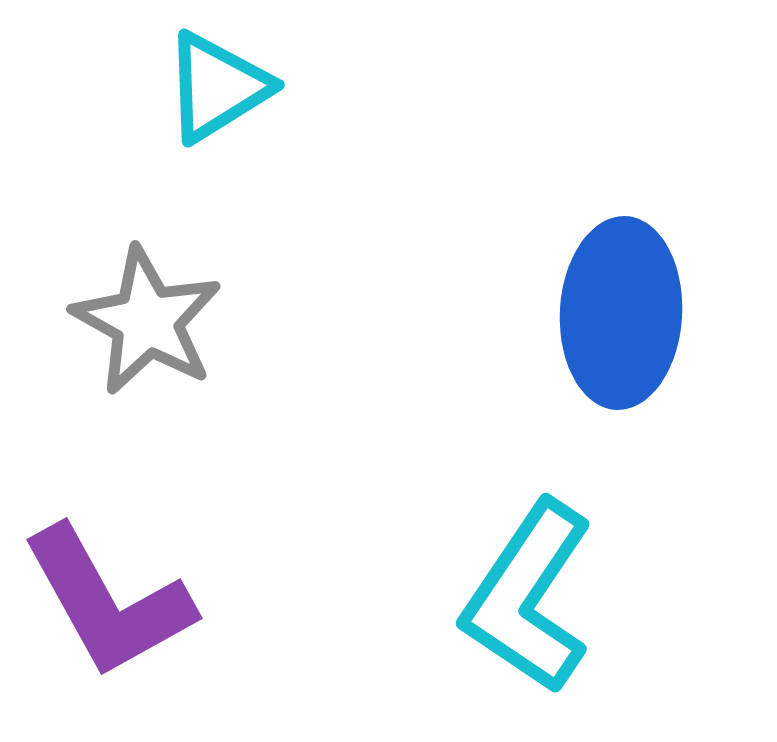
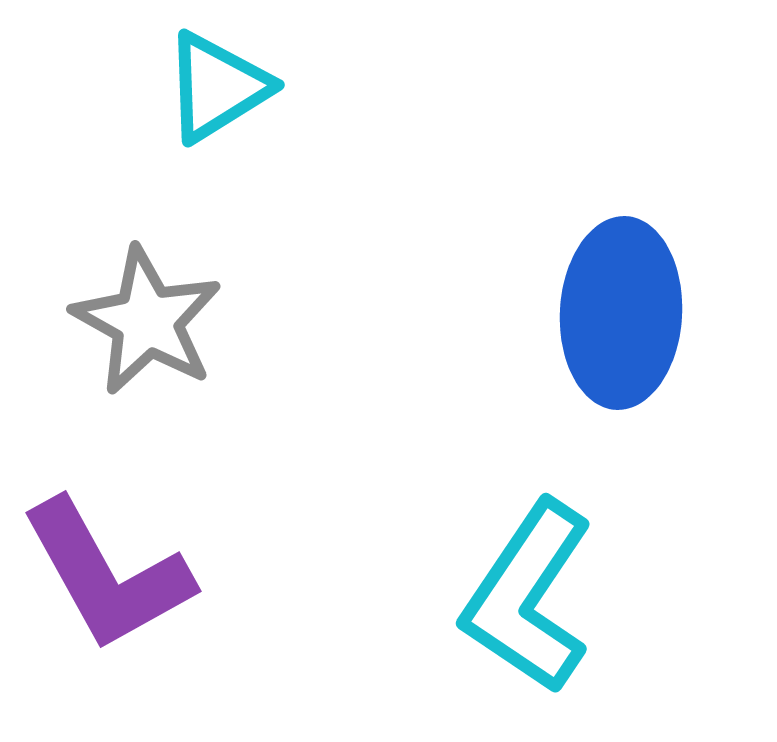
purple L-shape: moved 1 px left, 27 px up
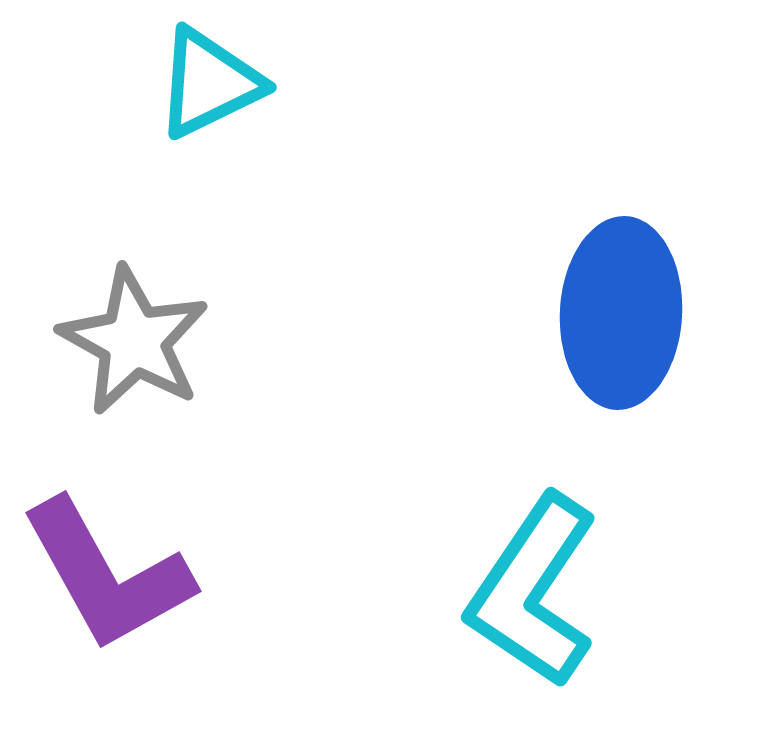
cyan triangle: moved 8 px left, 4 px up; rotated 6 degrees clockwise
gray star: moved 13 px left, 20 px down
cyan L-shape: moved 5 px right, 6 px up
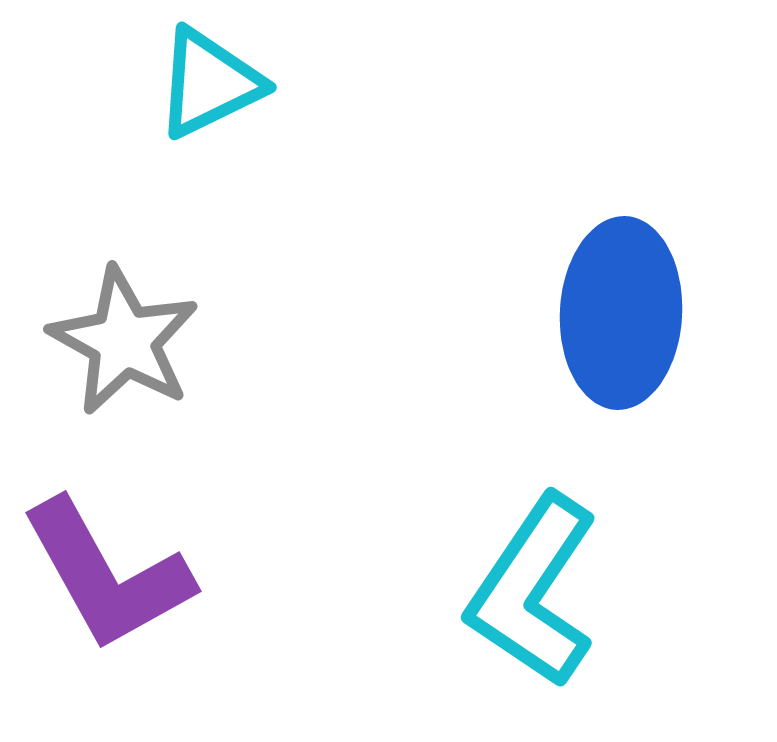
gray star: moved 10 px left
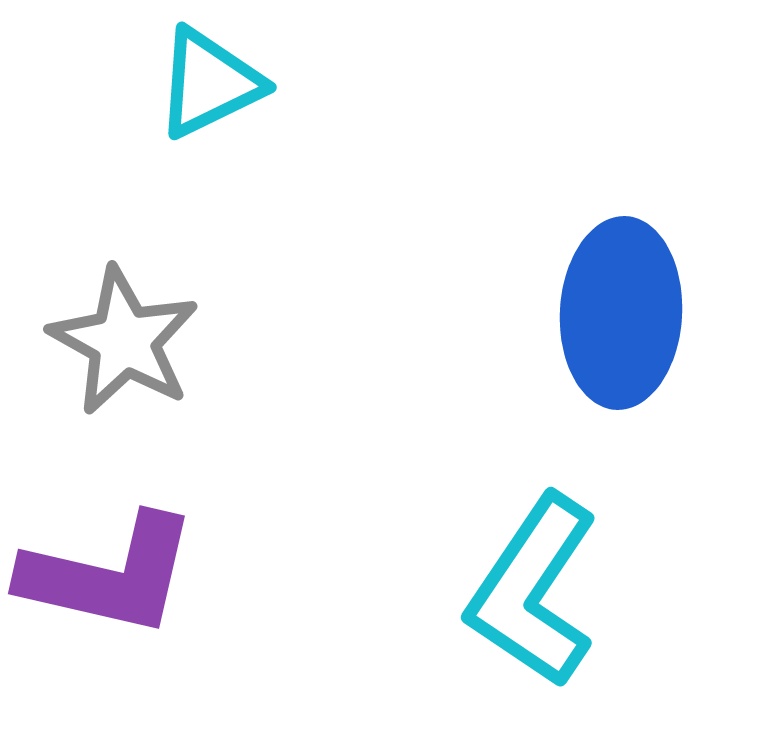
purple L-shape: moved 2 px right; rotated 48 degrees counterclockwise
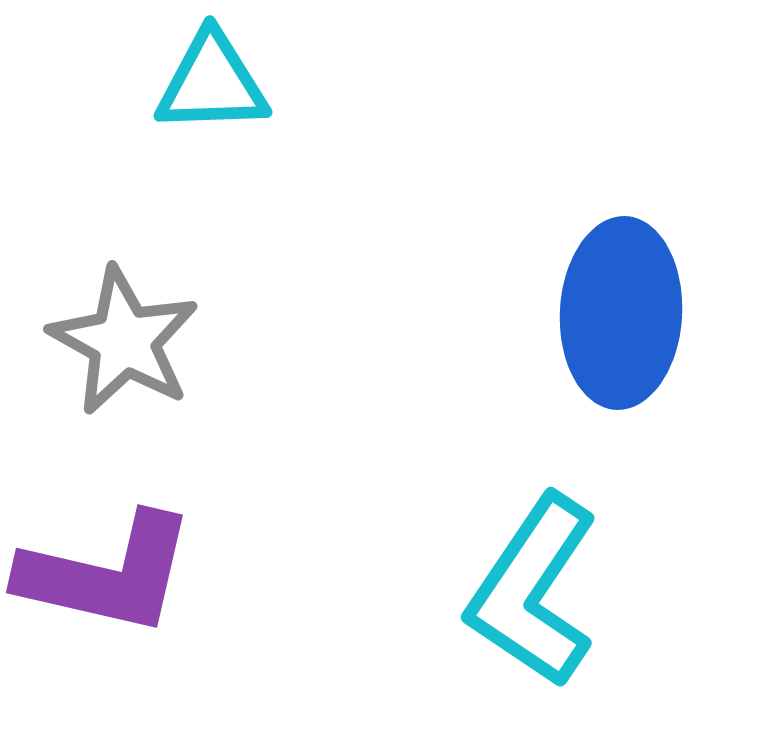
cyan triangle: moved 3 px right; rotated 24 degrees clockwise
purple L-shape: moved 2 px left, 1 px up
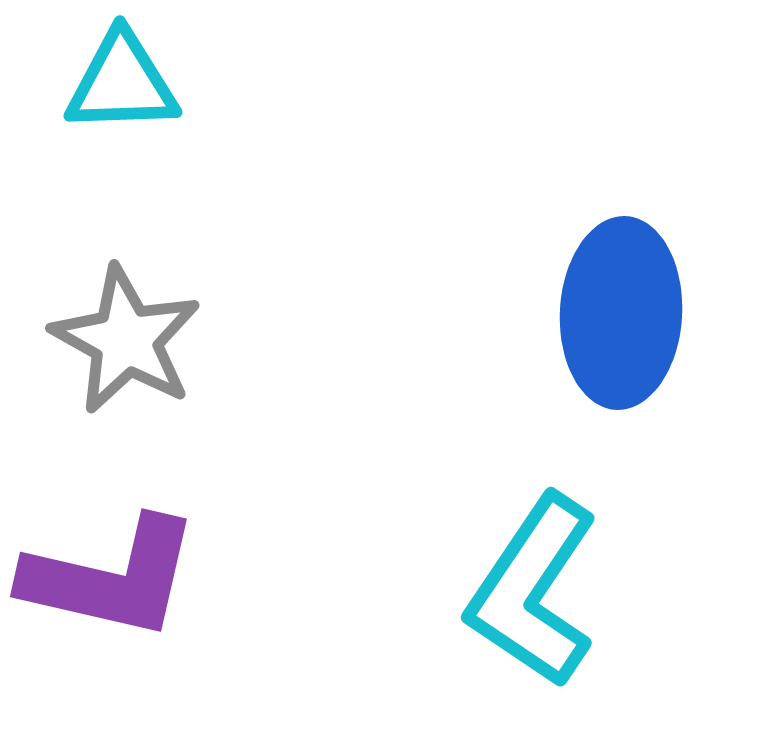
cyan triangle: moved 90 px left
gray star: moved 2 px right, 1 px up
purple L-shape: moved 4 px right, 4 px down
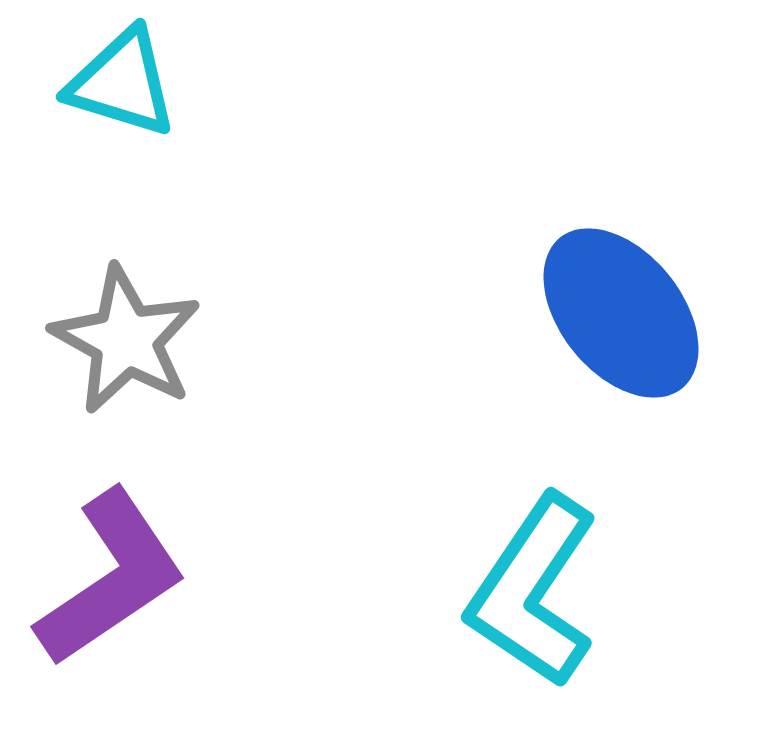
cyan triangle: rotated 19 degrees clockwise
blue ellipse: rotated 42 degrees counterclockwise
purple L-shape: rotated 47 degrees counterclockwise
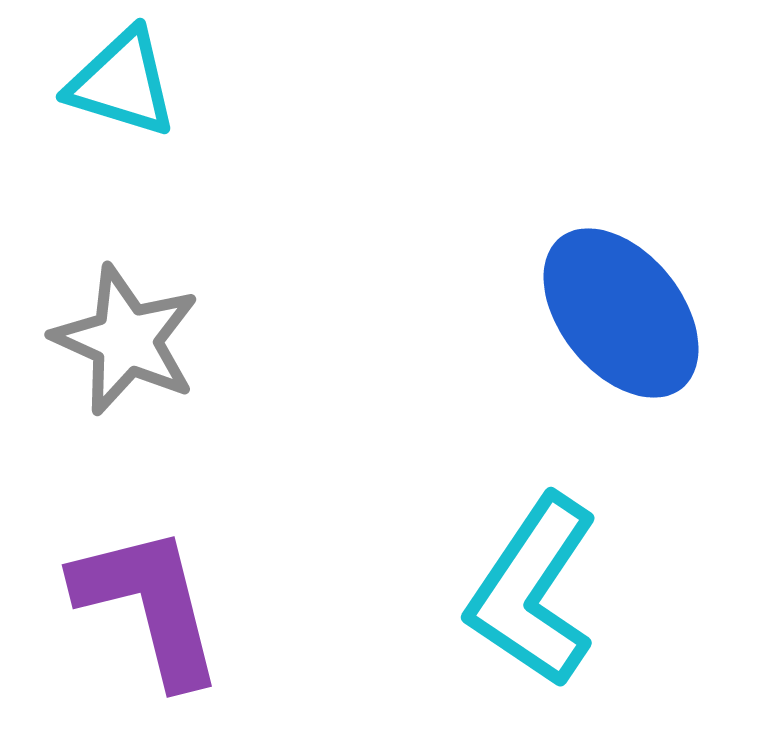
gray star: rotated 5 degrees counterclockwise
purple L-shape: moved 38 px right, 27 px down; rotated 70 degrees counterclockwise
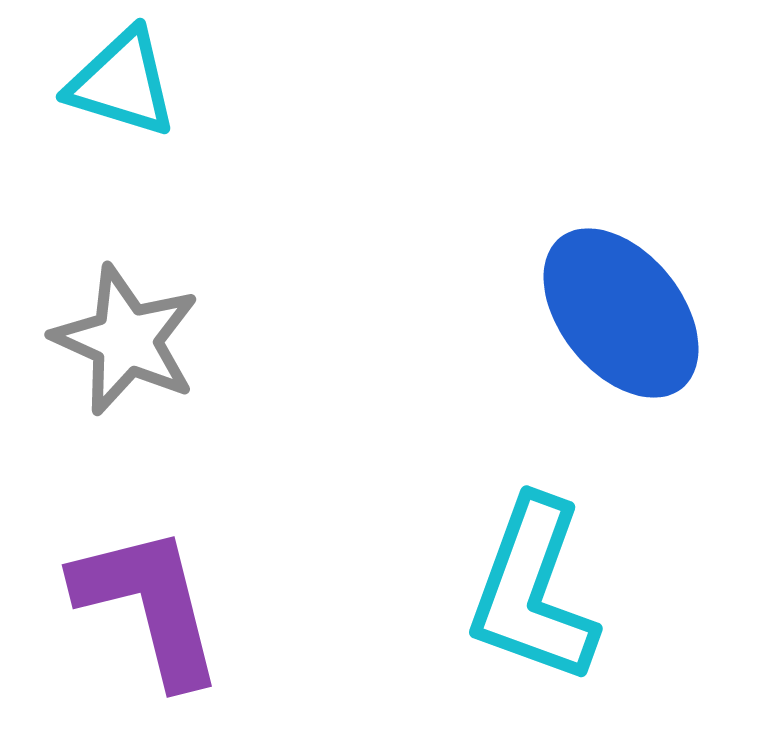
cyan L-shape: rotated 14 degrees counterclockwise
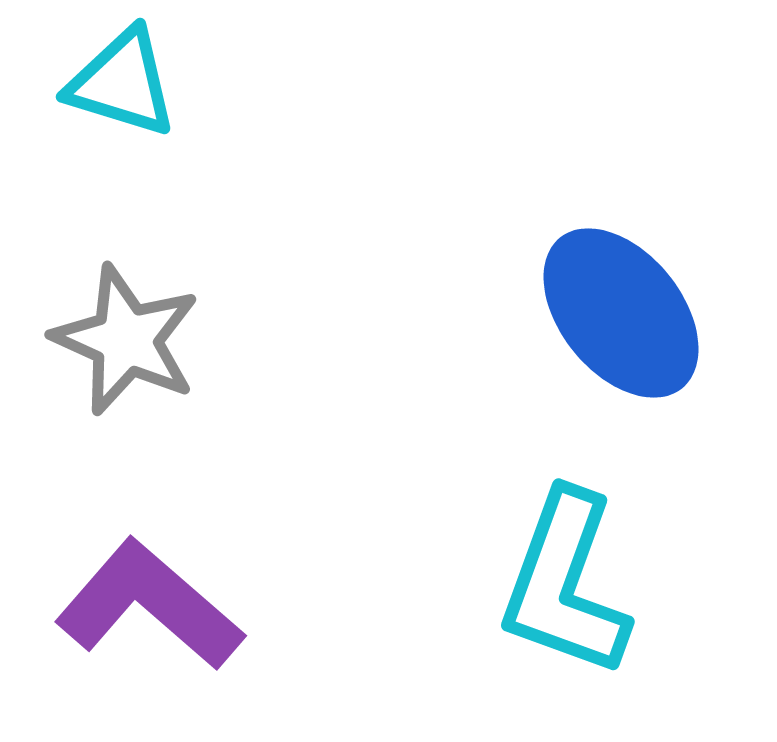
cyan L-shape: moved 32 px right, 7 px up
purple L-shape: rotated 35 degrees counterclockwise
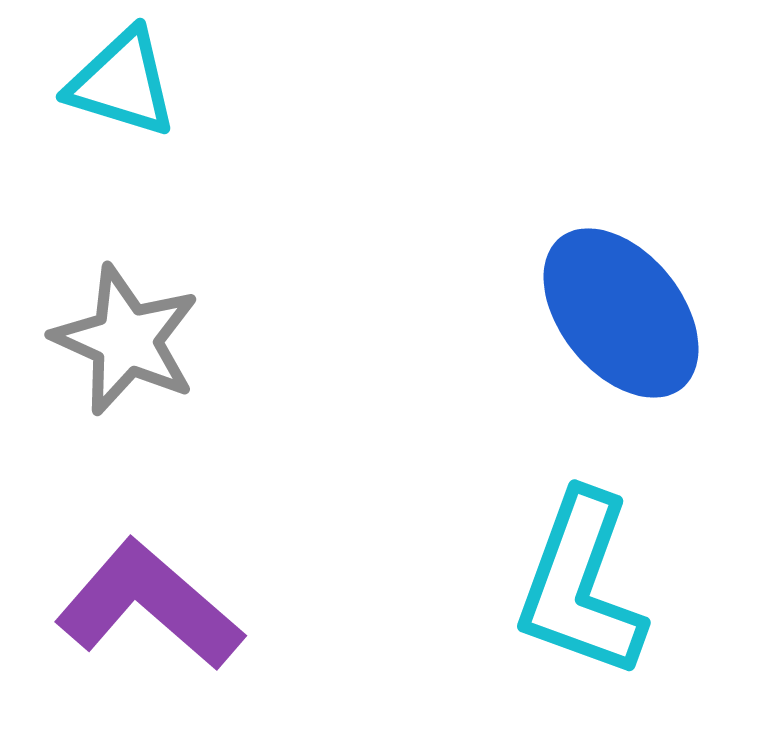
cyan L-shape: moved 16 px right, 1 px down
